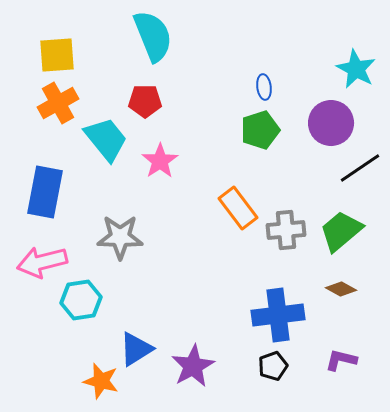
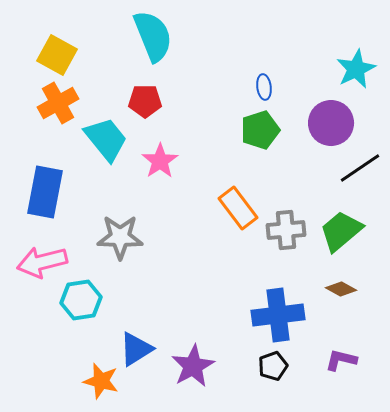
yellow square: rotated 33 degrees clockwise
cyan star: rotated 18 degrees clockwise
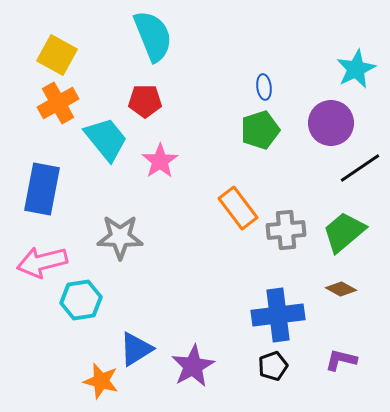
blue rectangle: moved 3 px left, 3 px up
green trapezoid: moved 3 px right, 1 px down
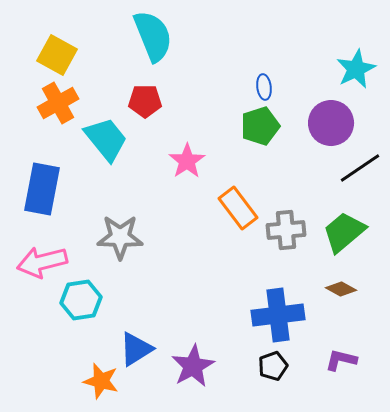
green pentagon: moved 4 px up
pink star: moved 27 px right
